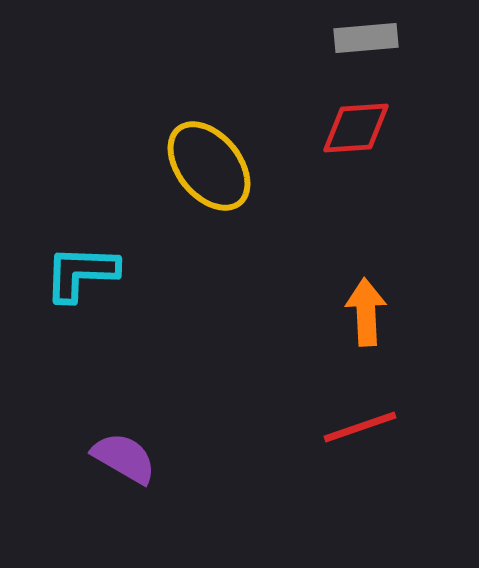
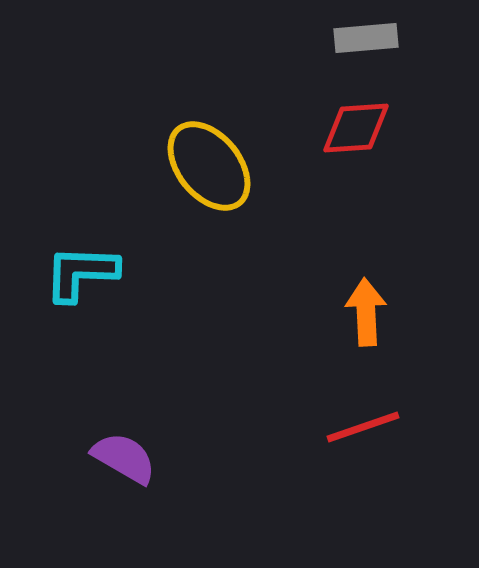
red line: moved 3 px right
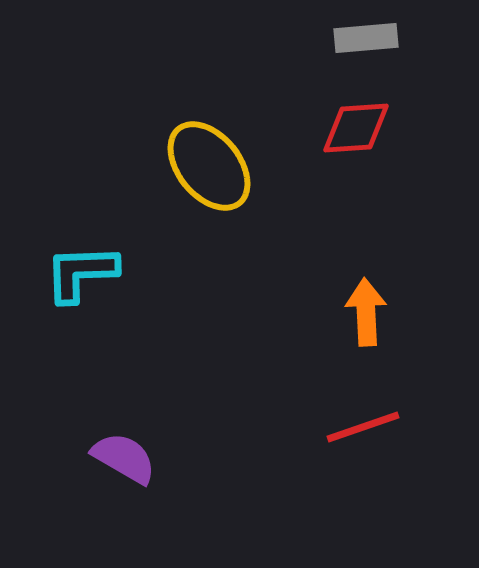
cyan L-shape: rotated 4 degrees counterclockwise
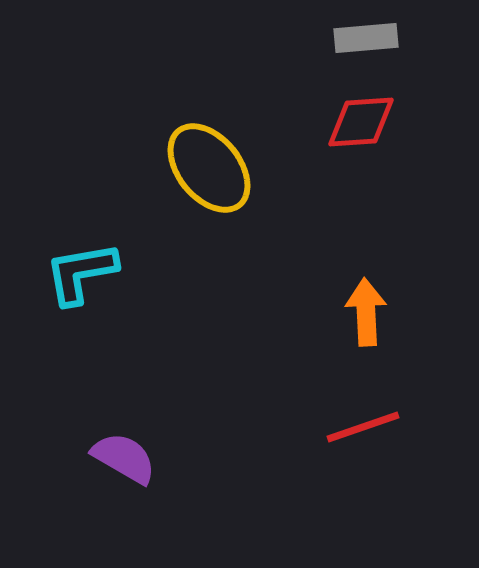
red diamond: moved 5 px right, 6 px up
yellow ellipse: moved 2 px down
cyan L-shape: rotated 8 degrees counterclockwise
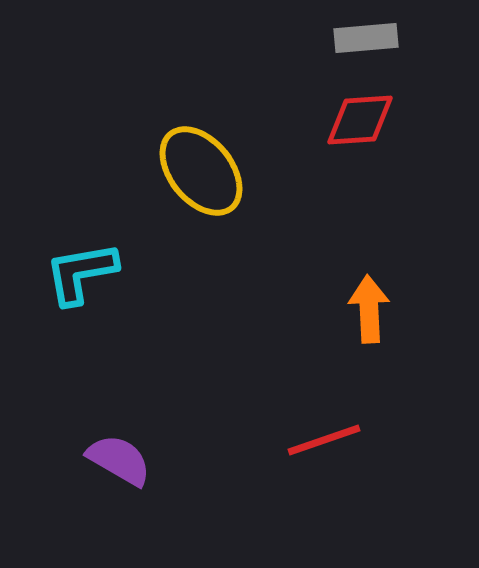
red diamond: moved 1 px left, 2 px up
yellow ellipse: moved 8 px left, 3 px down
orange arrow: moved 3 px right, 3 px up
red line: moved 39 px left, 13 px down
purple semicircle: moved 5 px left, 2 px down
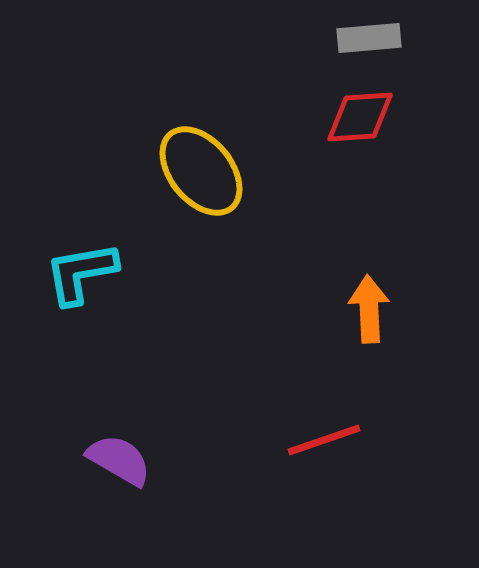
gray rectangle: moved 3 px right
red diamond: moved 3 px up
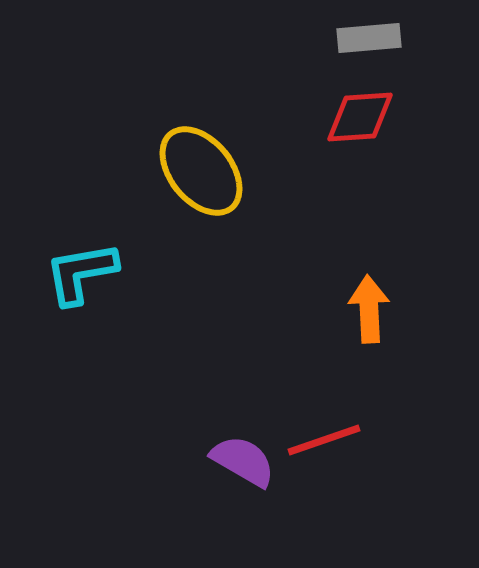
purple semicircle: moved 124 px right, 1 px down
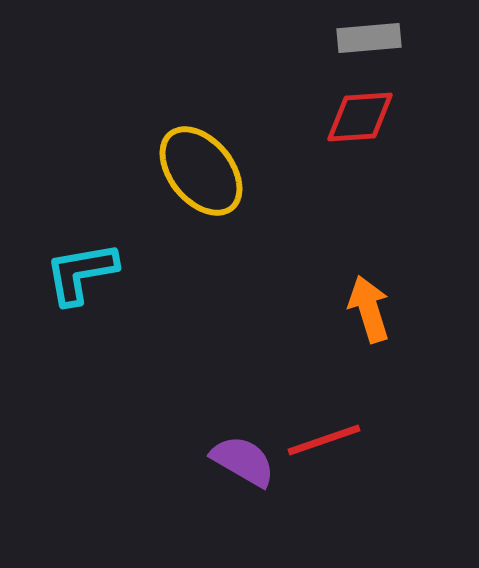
orange arrow: rotated 14 degrees counterclockwise
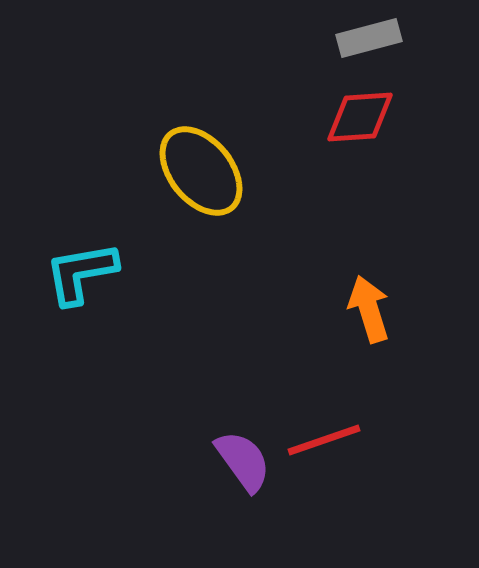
gray rectangle: rotated 10 degrees counterclockwise
purple semicircle: rotated 24 degrees clockwise
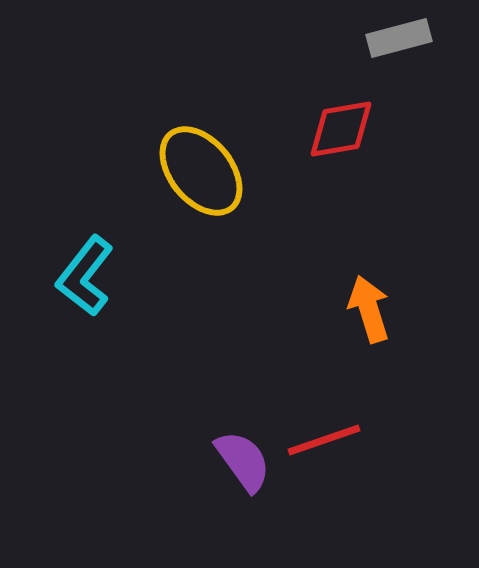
gray rectangle: moved 30 px right
red diamond: moved 19 px left, 12 px down; rotated 6 degrees counterclockwise
cyan L-shape: moved 4 px right, 3 px down; rotated 42 degrees counterclockwise
